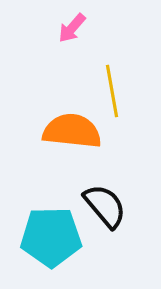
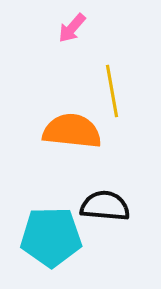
black semicircle: rotated 45 degrees counterclockwise
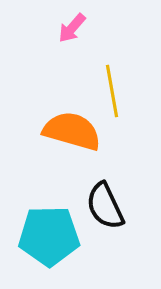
orange semicircle: rotated 10 degrees clockwise
black semicircle: rotated 120 degrees counterclockwise
cyan pentagon: moved 2 px left, 1 px up
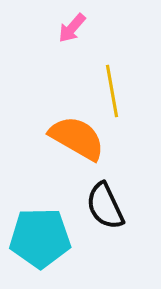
orange semicircle: moved 5 px right, 7 px down; rotated 14 degrees clockwise
cyan pentagon: moved 9 px left, 2 px down
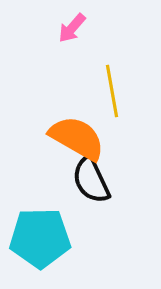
black semicircle: moved 14 px left, 26 px up
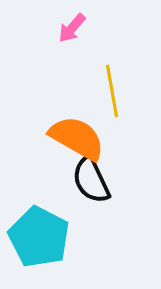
cyan pentagon: moved 1 px left, 1 px up; rotated 28 degrees clockwise
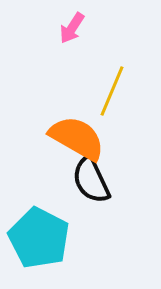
pink arrow: rotated 8 degrees counterclockwise
yellow line: rotated 33 degrees clockwise
cyan pentagon: moved 1 px down
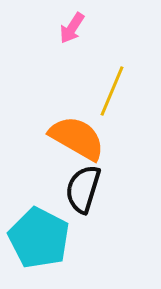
black semicircle: moved 8 px left, 9 px down; rotated 42 degrees clockwise
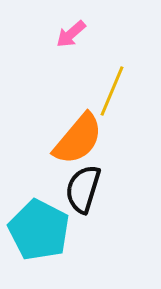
pink arrow: moved 1 px left, 6 px down; rotated 16 degrees clockwise
orange semicircle: moved 1 px right, 1 px down; rotated 100 degrees clockwise
cyan pentagon: moved 8 px up
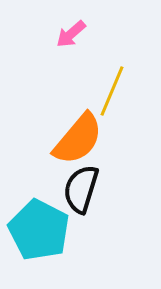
black semicircle: moved 2 px left
